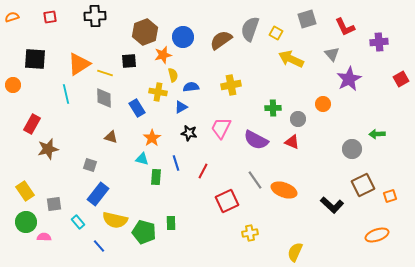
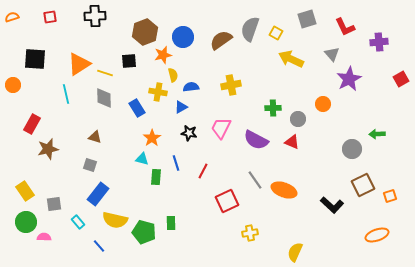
brown triangle at (111, 137): moved 16 px left
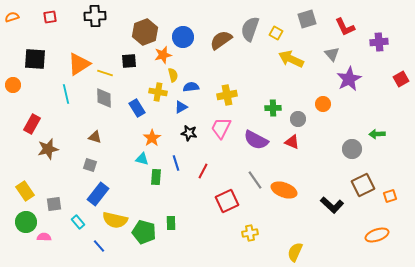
yellow cross at (231, 85): moved 4 px left, 10 px down
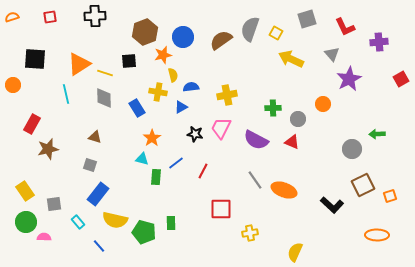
black star at (189, 133): moved 6 px right, 1 px down
blue line at (176, 163): rotated 70 degrees clockwise
red square at (227, 201): moved 6 px left, 8 px down; rotated 25 degrees clockwise
orange ellipse at (377, 235): rotated 20 degrees clockwise
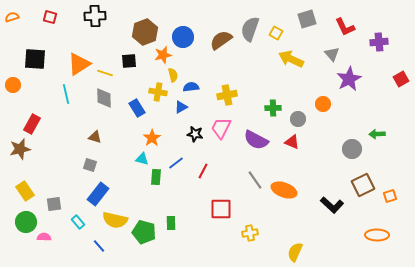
red square at (50, 17): rotated 24 degrees clockwise
brown star at (48, 149): moved 28 px left
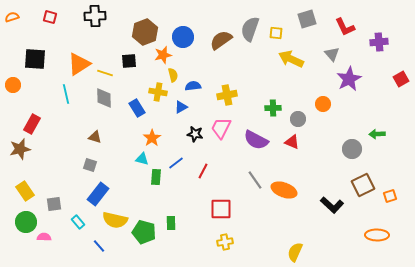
yellow square at (276, 33): rotated 24 degrees counterclockwise
blue semicircle at (191, 87): moved 2 px right, 1 px up
yellow cross at (250, 233): moved 25 px left, 9 px down
